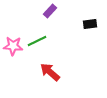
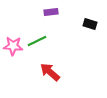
purple rectangle: moved 1 px right, 1 px down; rotated 40 degrees clockwise
black rectangle: rotated 24 degrees clockwise
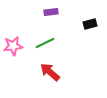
black rectangle: rotated 32 degrees counterclockwise
green line: moved 8 px right, 2 px down
pink star: rotated 12 degrees counterclockwise
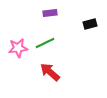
purple rectangle: moved 1 px left, 1 px down
pink star: moved 5 px right, 2 px down
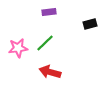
purple rectangle: moved 1 px left, 1 px up
green line: rotated 18 degrees counterclockwise
red arrow: rotated 25 degrees counterclockwise
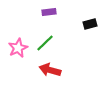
pink star: rotated 18 degrees counterclockwise
red arrow: moved 2 px up
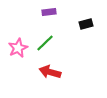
black rectangle: moved 4 px left
red arrow: moved 2 px down
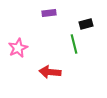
purple rectangle: moved 1 px down
green line: moved 29 px right, 1 px down; rotated 60 degrees counterclockwise
red arrow: rotated 10 degrees counterclockwise
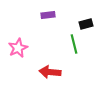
purple rectangle: moved 1 px left, 2 px down
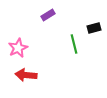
purple rectangle: rotated 24 degrees counterclockwise
black rectangle: moved 8 px right, 4 px down
red arrow: moved 24 px left, 3 px down
